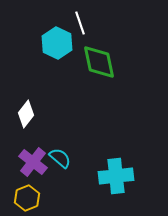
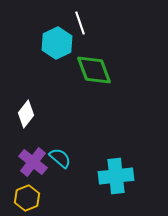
cyan hexagon: rotated 8 degrees clockwise
green diamond: moved 5 px left, 8 px down; rotated 9 degrees counterclockwise
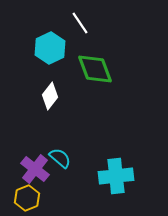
white line: rotated 15 degrees counterclockwise
cyan hexagon: moved 7 px left, 5 px down
green diamond: moved 1 px right, 1 px up
white diamond: moved 24 px right, 18 px up
purple cross: moved 2 px right, 7 px down
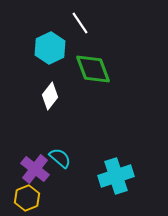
green diamond: moved 2 px left
cyan cross: rotated 12 degrees counterclockwise
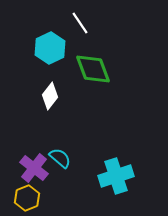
purple cross: moved 1 px left, 1 px up
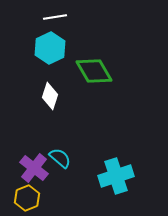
white line: moved 25 px left, 6 px up; rotated 65 degrees counterclockwise
green diamond: moved 1 px right, 2 px down; rotated 9 degrees counterclockwise
white diamond: rotated 20 degrees counterclockwise
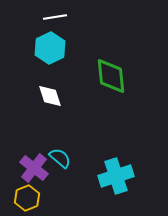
green diamond: moved 17 px right, 5 px down; rotated 24 degrees clockwise
white diamond: rotated 36 degrees counterclockwise
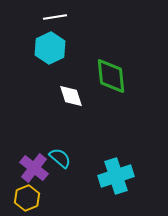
white diamond: moved 21 px right
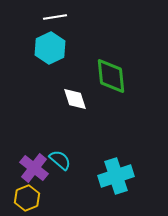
white diamond: moved 4 px right, 3 px down
cyan semicircle: moved 2 px down
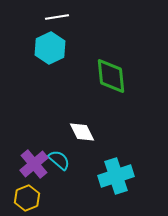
white line: moved 2 px right
white diamond: moved 7 px right, 33 px down; rotated 8 degrees counterclockwise
cyan semicircle: moved 1 px left
purple cross: moved 4 px up; rotated 12 degrees clockwise
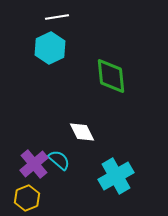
cyan cross: rotated 12 degrees counterclockwise
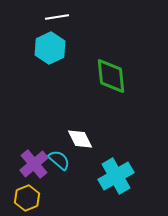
white diamond: moved 2 px left, 7 px down
